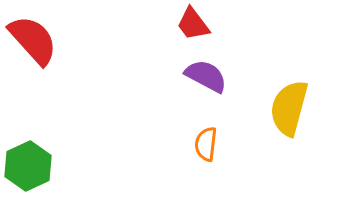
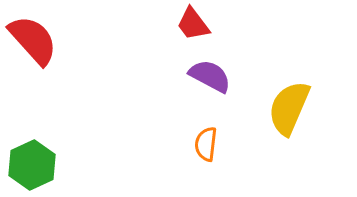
purple semicircle: moved 4 px right
yellow semicircle: rotated 8 degrees clockwise
green hexagon: moved 4 px right, 1 px up
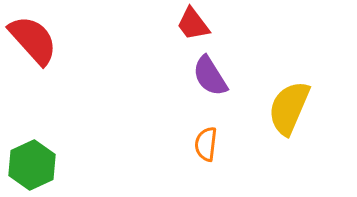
purple semicircle: rotated 150 degrees counterclockwise
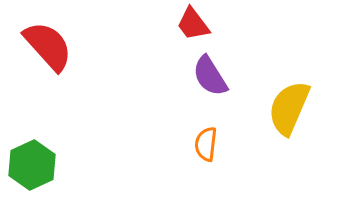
red semicircle: moved 15 px right, 6 px down
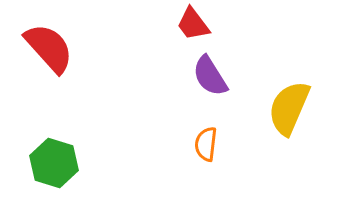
red semicircle: moved 1 px right, 2 px down
green hexagon: moved 22 px right, 2 px up; rotated 18 degrees counterclockwise
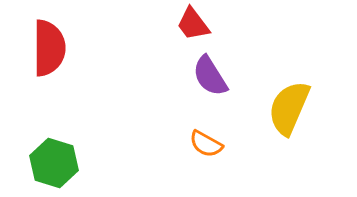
red semicircle: rotated 42 degrees clockwise
orange semicircle: rotated 68 degrees counterclockwise
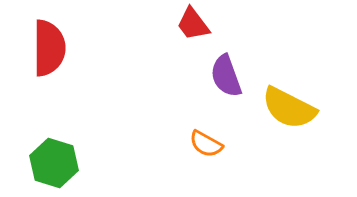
purple semicircle: moved 16 px right; rotated 12 degrees clockwise
yellow semicircle: rotated 86 degrees counterclockwise
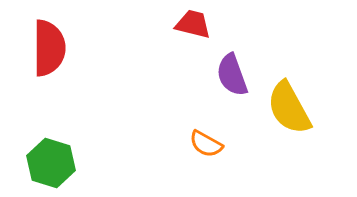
red trapezoid: rotated 141 degrees clockwise
purple semicircle: moved 6 px right, 1 px up
yellow semicircle: rotated 34 degrees clockwise
green hexagon: moved 3 px left
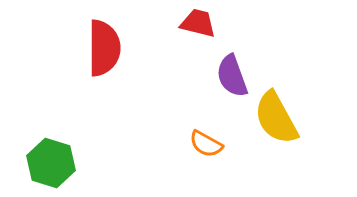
red trapezoid: moved 5 px right, 1 px up
red semicircle: moved 55 px right
purple semicircle: moved 1 px down
yellow semicircle: moved 13 px left, 10 px down
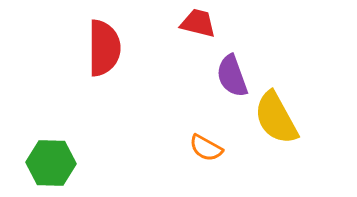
orange semicircle: moved 4 px down
green hexagon: rotated 15 degrees counterclockwise
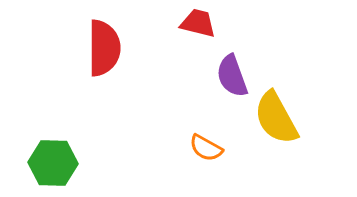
green hexagon: moved 2 px right
